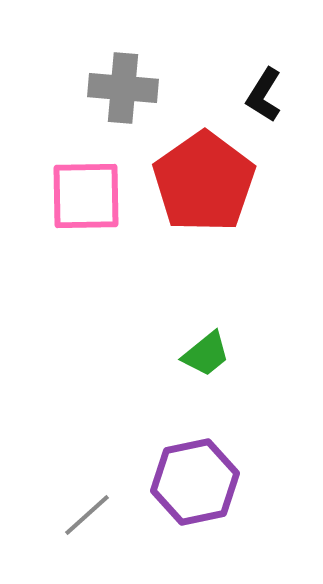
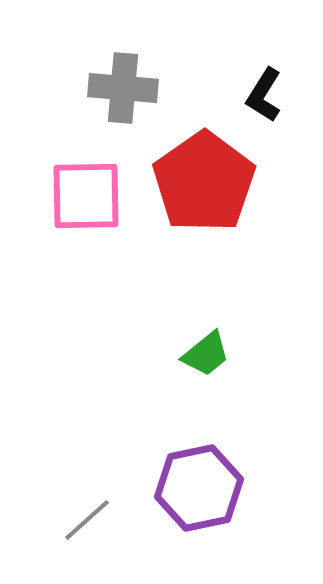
purple hexagon: moved 4 px right, 6 px down
gray line: moved 5 px down
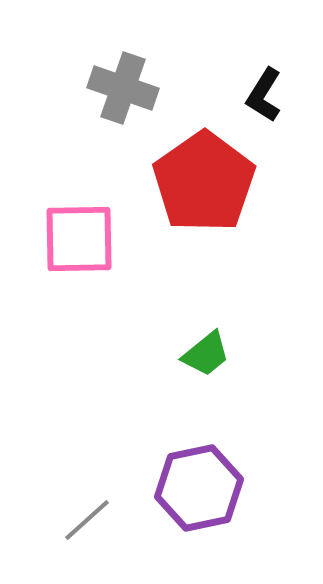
gray cross: rotated 14 degrees clockwise
pink square: moved 7 px left, 43 px down
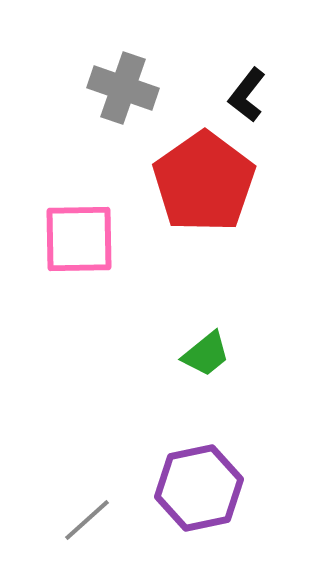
black L-shape: moved 17 px left; rotated 6 degrees clockwise
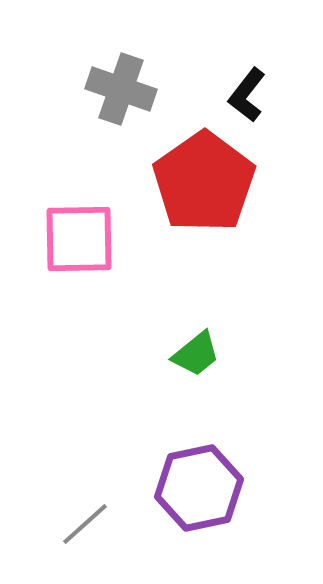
gray cross: moved 2 px left, 1 px down
green trapezoid: moved 10 px left
gray line: moved 2 px left, 4 px down
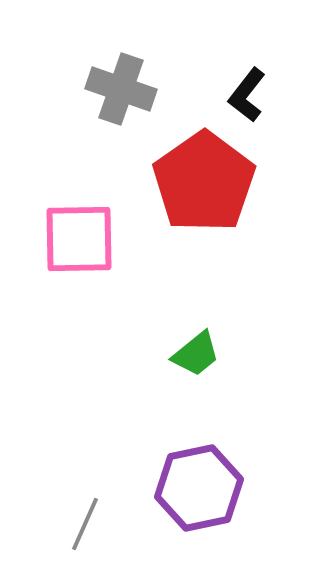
gray line: rotated 24 degrees counterclockwise
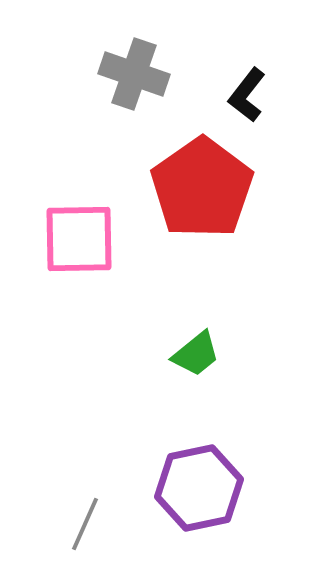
gray cross: moved 13 px right, 15 px up
red pentagon: moved 2 px left, 6 px down
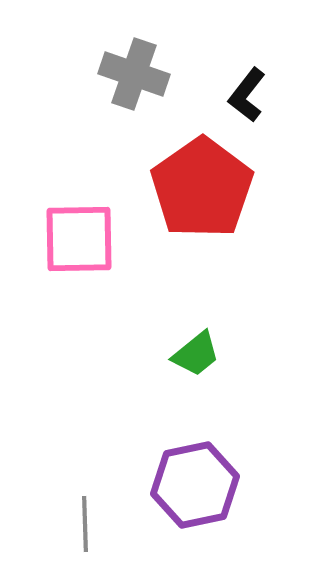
purple hexagon: moved 4 px left, 3 px up
gray line: rotated 26 degrees counterclockwise
